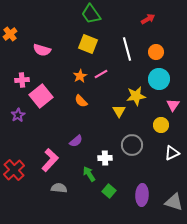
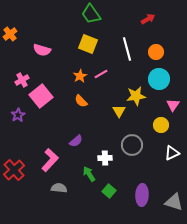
pink cross: rotated 24 degrees counterclockwise
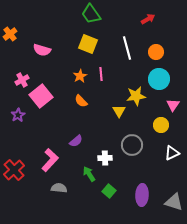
white line: moved 1 px up
pink line: rotated 64 degrees counterclockwise
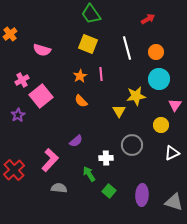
pink triangle: moved 2 px right
white cross: moved 1 px right
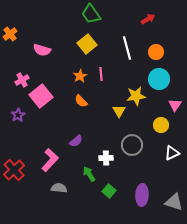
yellow square: moved 1 px left; rotated 30 degrees clockwise
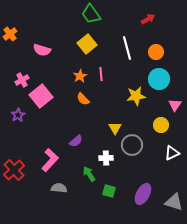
orange semicircle: moved 2 px right, 2 px up
yellow triangle: moved 4 px left, 17 px down
green square: rotated 24 degrees counterclockwise
purple ellipse: moved 1 px right, 1 px up; rotated 25 degrees clockwise
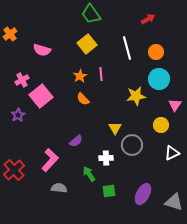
green square: rotated 24 degrees counterclockwise
